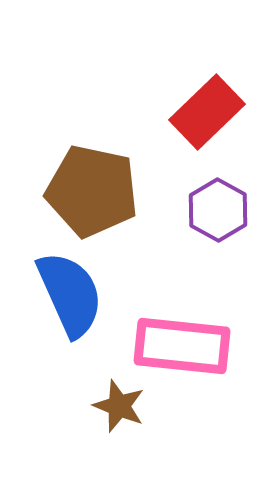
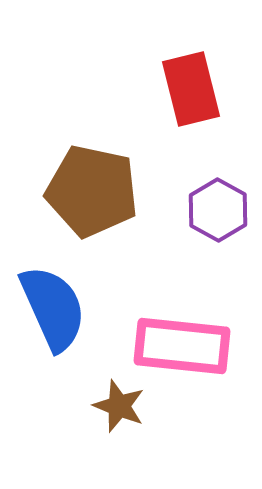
red rectangle: moved 16 px left, 23 px up; rotated 60 degrees counterclockwise
blue semicircle: moved 17 px left, 14 px down
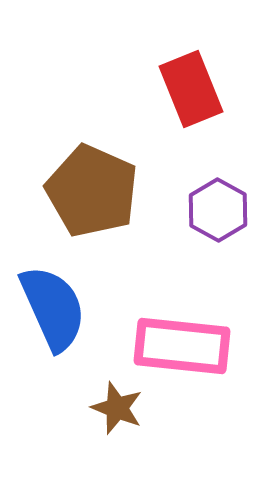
red rectangle: rotated 8 degrees counterclockwise
brown pentagon: rotated 12 degrees clockwise
brown star: moved 2 px left, 2 px down
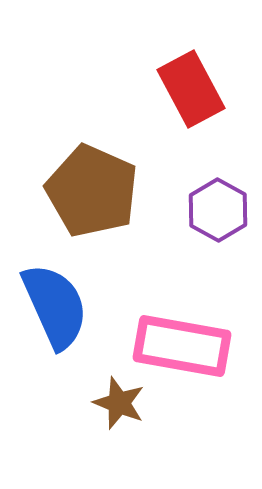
red rectangle: rotated 6 degrees counterclockwise
blue semicircle: moved 2 px right, 2 px up
pink rectangle: rotated 4 degrees clockwise
brown star: moved 2 px right, 5 px up
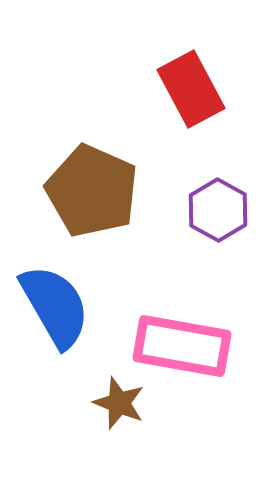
blue semicircle: rotated 6 degrees counterclockwise
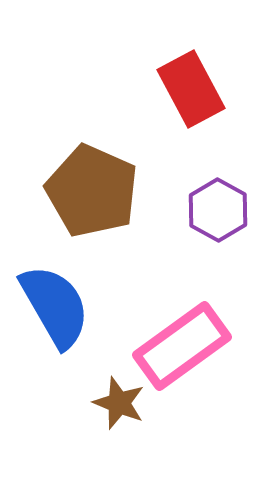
pink rectangle: rotated 46 degrees counterclockwise
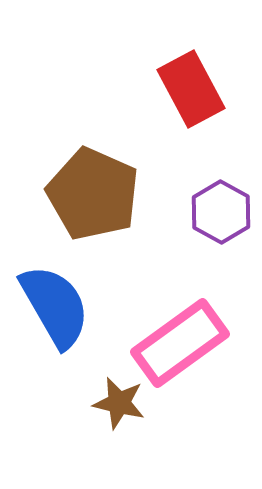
brown pentagon: moved 1 px right, 3 px down
purple hexagon: moved 3 px right, 2 px down
pink rectangle: moved 2 px left, 3 px up
brown star: rotated 8 degrees counterclockwise
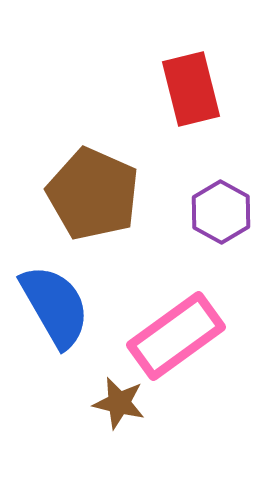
red rectangle: rotated 14 degrees clockwise
pink rectangle: moved 4 px left, 7 px up
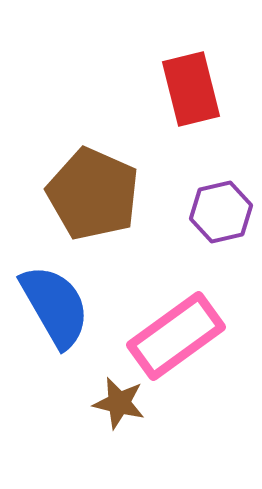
purple hexagon: rotated 18 degrees clockwise
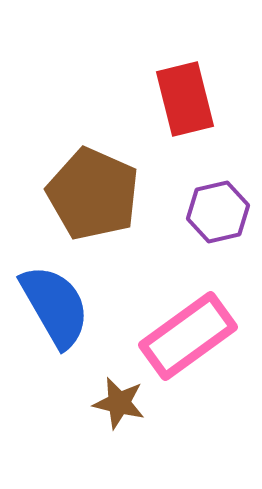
red rectangle: moved 6 px left, 10 px down
purple hexagon: moved 3 px left
pink rectangle: moved 12 px right
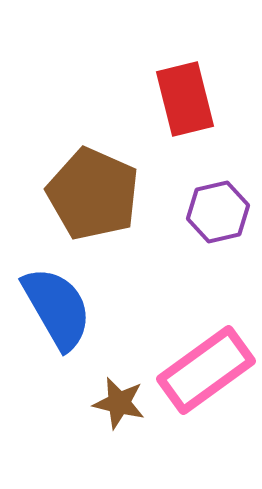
blue semicircle: moved 2 px right, 2 px down
pink rectangle: moved 18 px right, 34 px down
